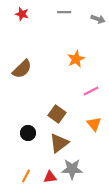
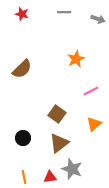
orange triangle: rotated 28 degrees clockwise
black circle: moved 5 px left, 5 px down
gray star: rotated 20 degrees clockwise
orange line: moved 2 px left, 1 px down; rotated 40 degrees counterclockwise
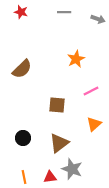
red star: moved 1 px left, 2 px up
brown square: moved 9 px up; rotated 30 degrees counterclockwise
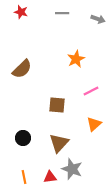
gray line: moved 2 px left, 1 px down
brown triangle: rotated 10 degrees counterclockwise
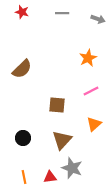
red star: moved 1 px right
orange star: moved 12 px right, 1 px up
brown triangle: moved 3 px right, 3 px up
gray star: moved 1 px up
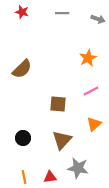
brown square: moved 1 px right, 1 px up
gray star: moved 6 px right; rotated 10 degrees counterclockwise
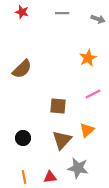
pink line: moved 2 px right, 3 px down
brown square: moved 2 px down
orange triangle: moved 7 px left, 6 px down
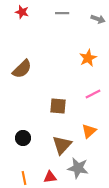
orange triangle: moved 2 px right, 1 px down
brown triangle: moved 5 px down
orange line: moved 1 px down
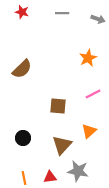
gray star: moved 3 px down
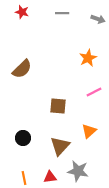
pink line: moved 1 px right, 2 px up
brown triangle: moved 2 px left, 1 px down
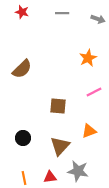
orange triangle: rotated 21 degrees clockwise
